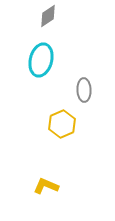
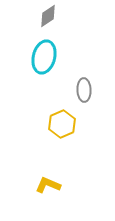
cyan ellipse: moved 3 px right, 3 px up
yellow L-shape: moved 2 px right, 1 px up
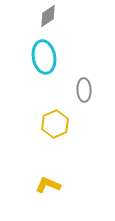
cyan ellipse: rotated 24 degrees counterclockwise
yellow hexagon: moved 7 px left
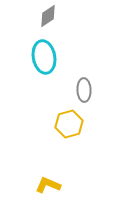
yellow hexagon: moved 14 px right; rotated 8 degrees clockwise
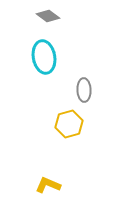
gray diamond: rotated 70 degrees clockwise
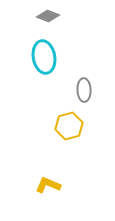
gray diamond: rotated 15 degrees counterclockwise
yellow hexagon: moved 2 px down
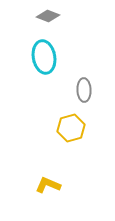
yellow hexagon: moved 2 px right, 2 px down
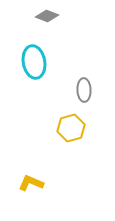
gray diamond: moved 1 px left
cyan ellipse: moved 10 px left, 5 px down
yellow L-shape: moved 17 px left, 2 px up
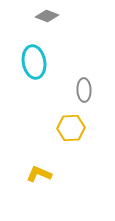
yellow hexagon: rotated 12 degrees clockwise
yellow L-shape: moved 8 px right, 9 px up
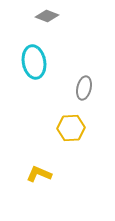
gray ellipse: moved 2 px up; rotated 15 degrees clockwise
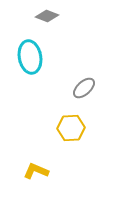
cyan ellipse: moved 4 px left, 5 px up
gray ellipse: rotated 35 degrees clockwise
yellow L-shape: moved 3 px left, 3 px up
